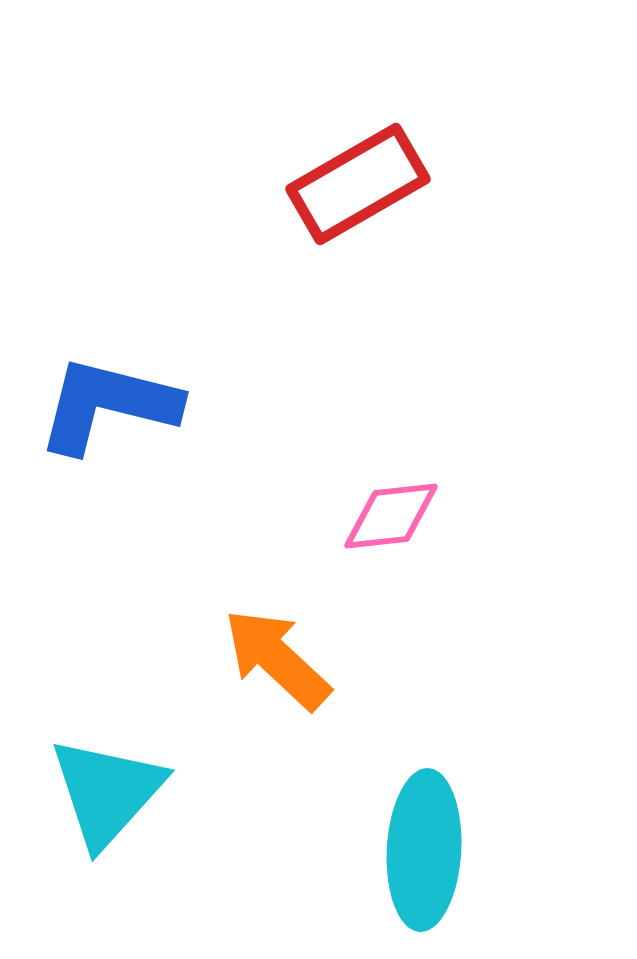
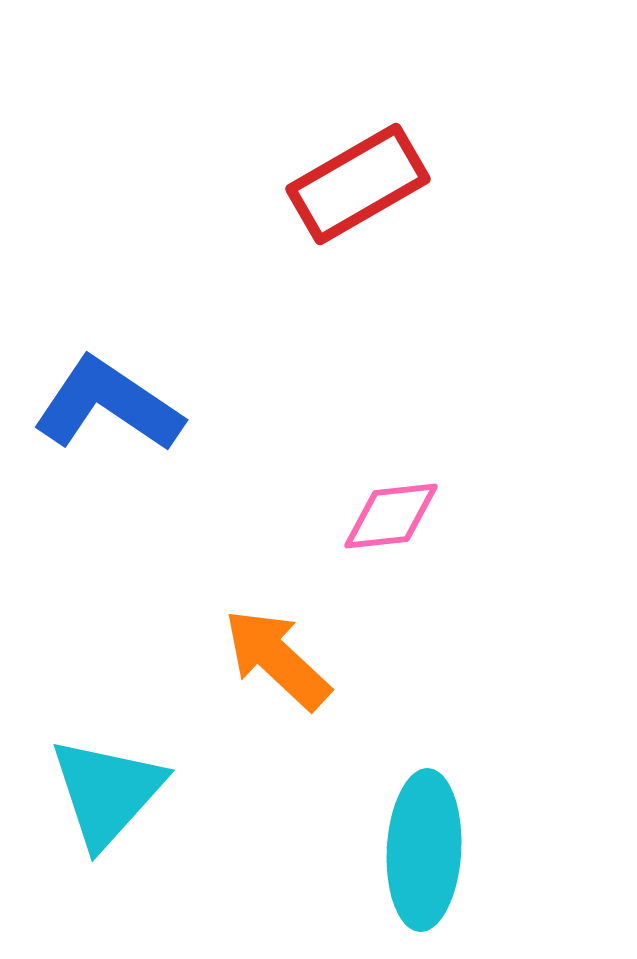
blue L-shape: rotated 20 degrees clockwise
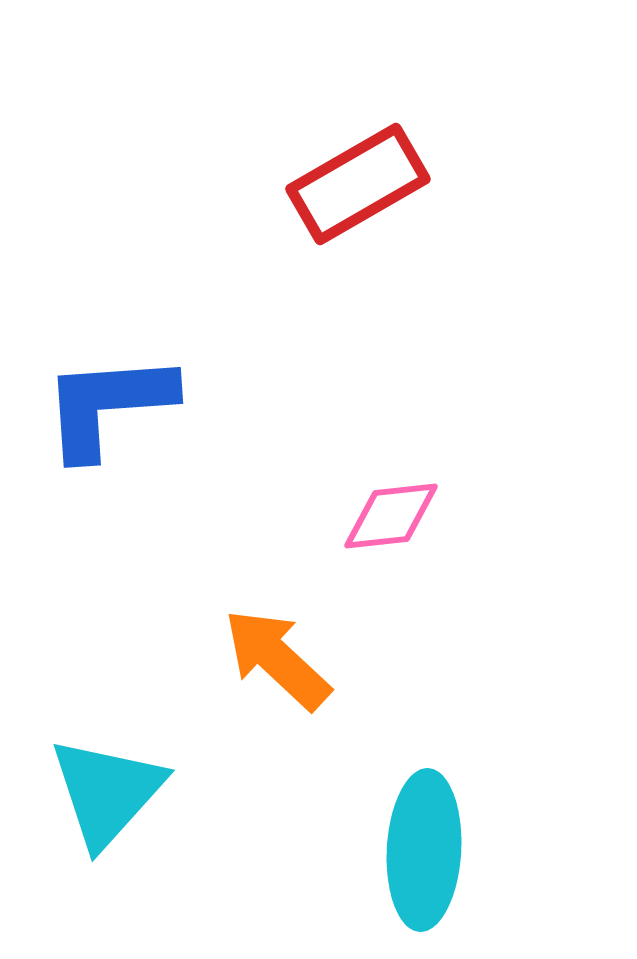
blue L-shape: rotated 38 degrees counterclockwise
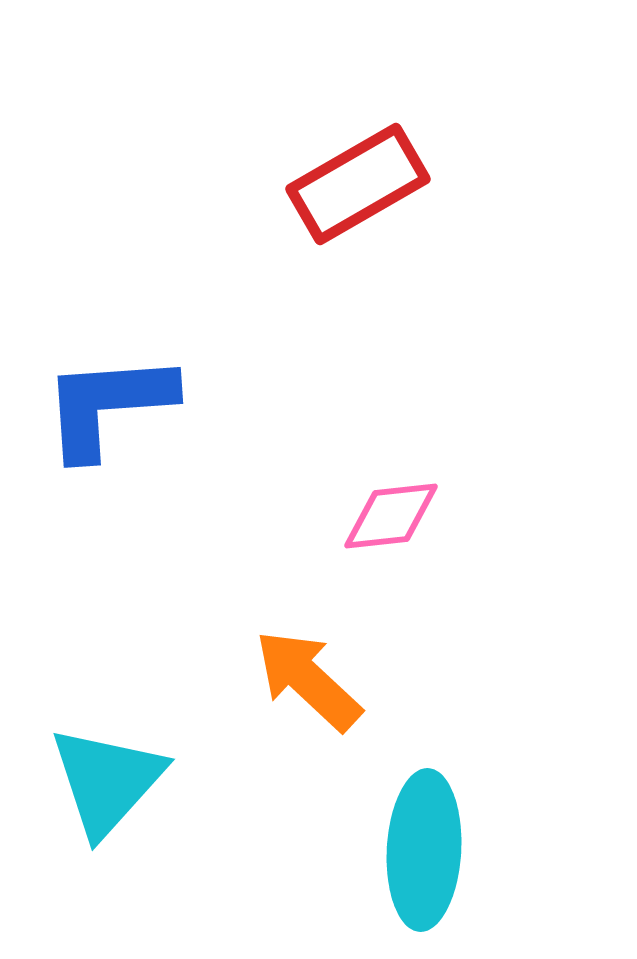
orange arrow: moved 31 px right, 21 px down
cyan triangle: moved 11 px up
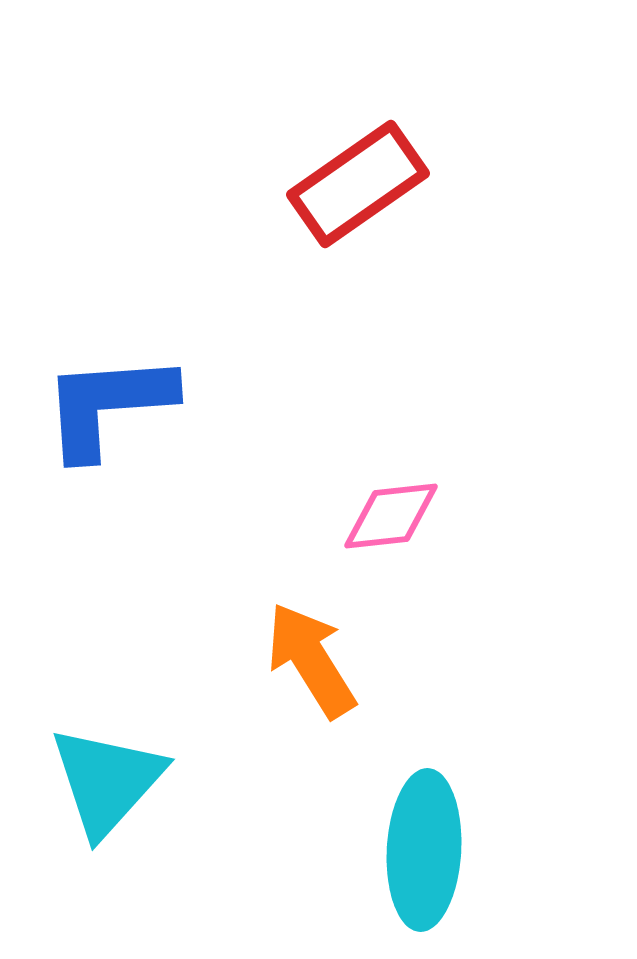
red rectangle: rotated 5 degrees counterclockwise
orange arrow: moved 3 px right, 20 px up; rotated 15 degrees clockwise
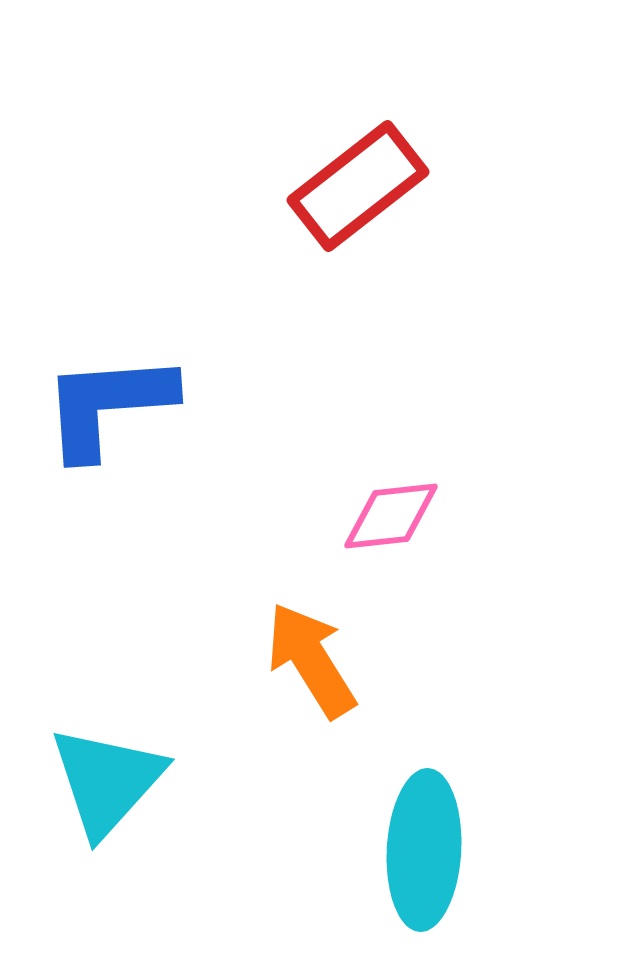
red rectangle: moved 2 px down; rotated 3 degrees counterclockwise
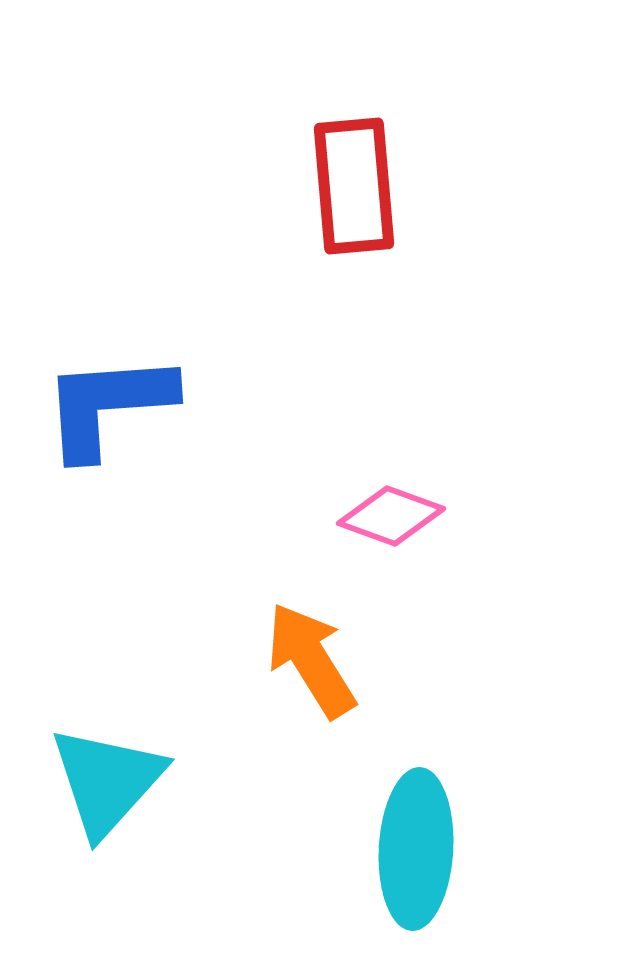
red rectangle: moved 4 px left; rotated 57 degrees counterclockwise
pink diamond: rotated 26 degrees clockwise
cyan ellipse: moved 8 px left, 1 px up
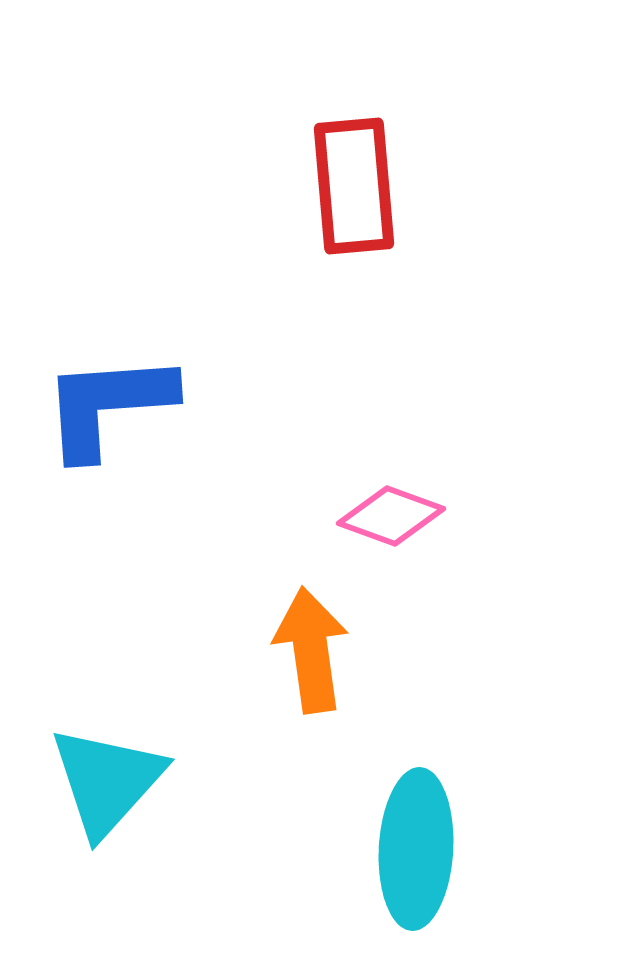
orange arrow: moved 10 px up; rotated 24 degrees clockwise
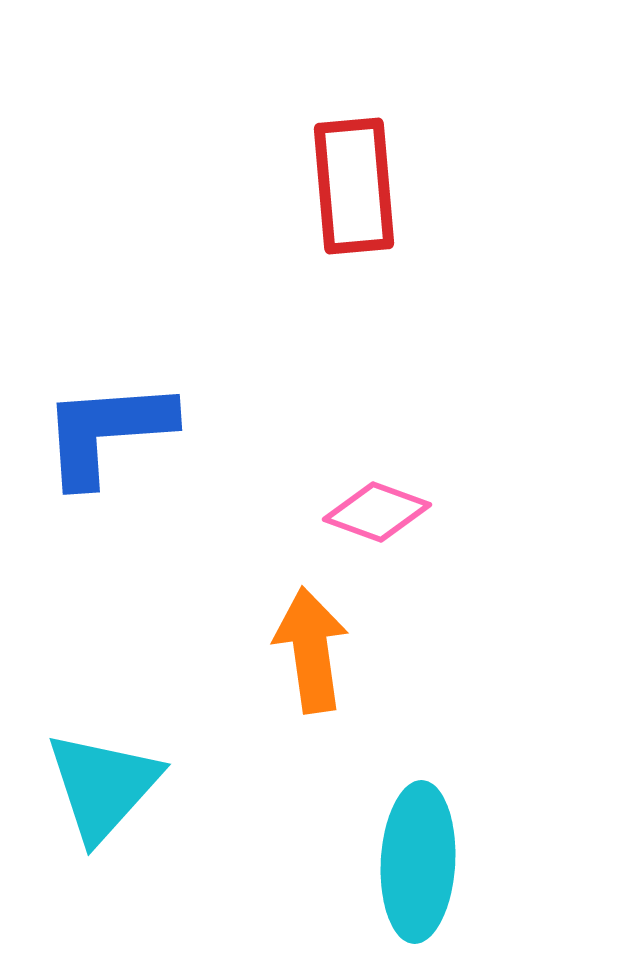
blue L-shape: moved 1 px left, 27 px down
pink diamond: moved 14 px left, 4 px up
cyan triangle: moved 4 px left, 5 px down
cyan ellipse: moved 2 px right, 13 px down
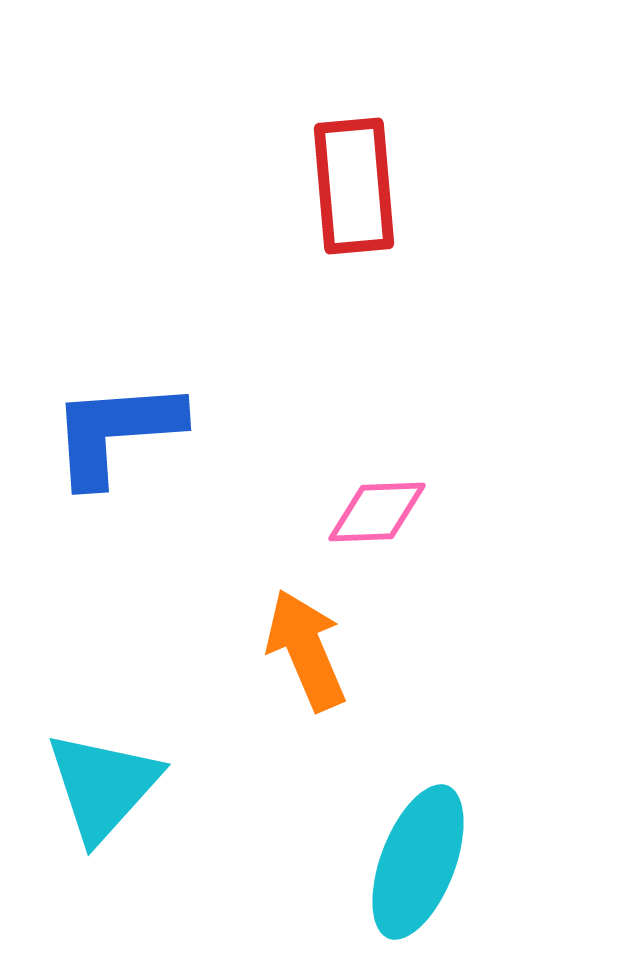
blue L-shape: moved 9 px right
pink diamond: rotated 22 degrees counterclockwise
orange arrow: moved 5 px left; rotated 15 degrees counterclockwise
cyan ellipse: rotated 18 degrees clockwise
